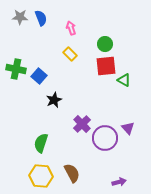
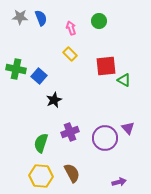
green circle: moved 6 px left, 23 px up
purple cross: moved 12 px left, 8 px down; rotated 24 degrees clockwise
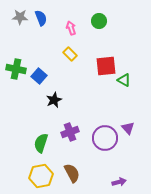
yellow hexagon: rotated 15 degrees counterclockwise
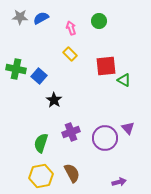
blue semicircle: rotated 98 degrees counterclockwise
black star: rotated 14 degrees counterclockwise
purple cross: moved 1 px right
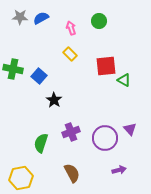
green cross: moved 3 px left
purple triangle: moved 2 px right, 1 px down
yellow hexagon: moved 20 px left, 2 px down
purple arrow: moved 12 px up
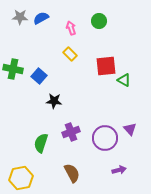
black star: moved 1 px down; rotated 28 degrees counterclockwise
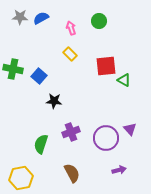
purple circle: moved 1 px right
green semicircle: moved 1 px down
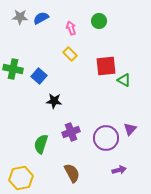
purple triangle: rotated 24 degrees clockwise
